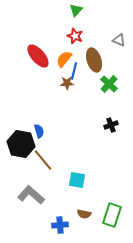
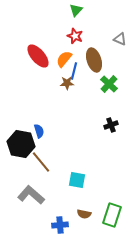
gray triangle: moved 1 px right, 1 px up
brown line: moved 2 px left, 2 px down
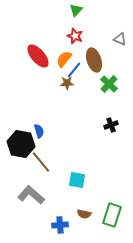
blue line: moved 1 px up; rotated 24 degrees clockwise
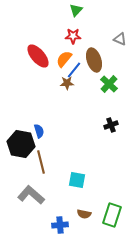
red star: moved 2 px left; rotated 21 degrees counterclockwise
brown line: rotated 25 degrees clockwise
